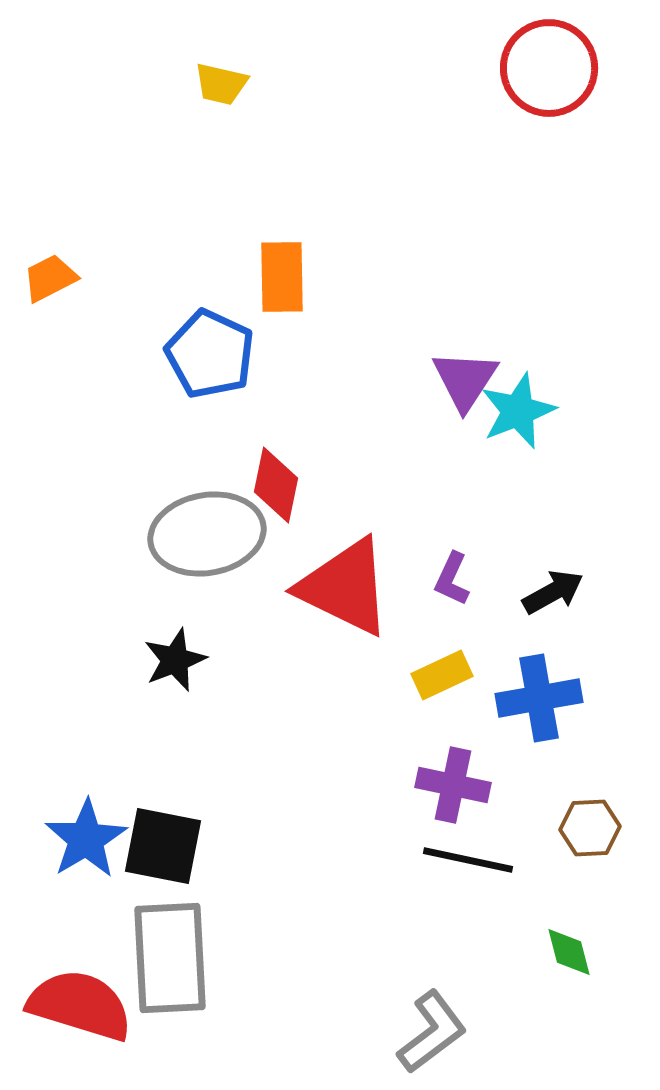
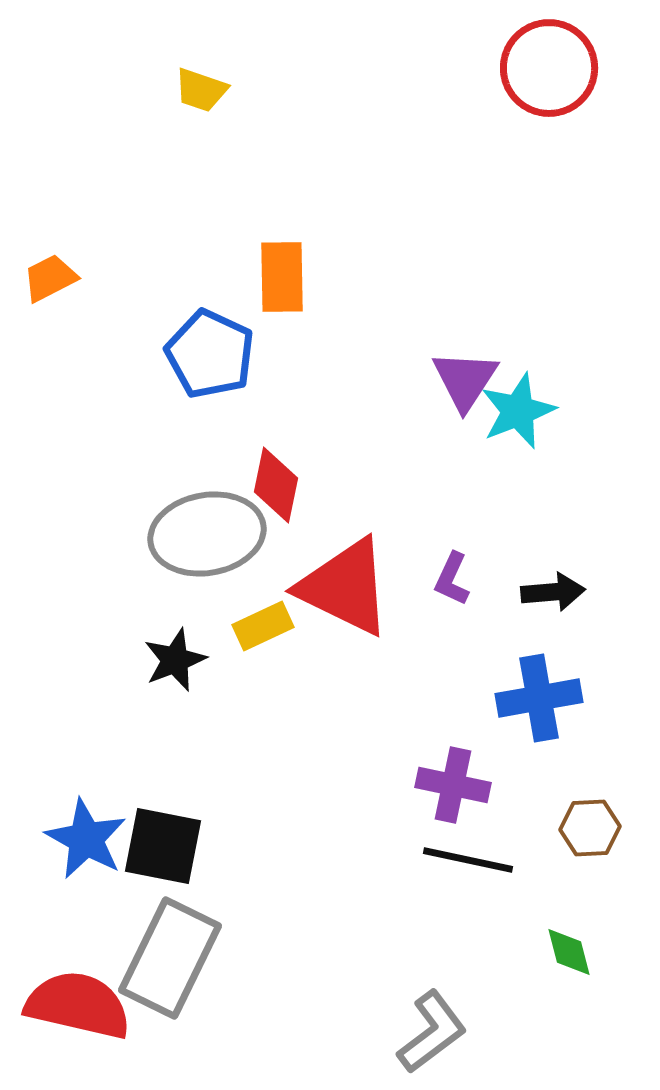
yellow trapezoid: moved 20 px left, 6 px down; rotated 6 degrees clockwise
black arrow: rotated 24 degrees clockwise
yellow rectangle: moved 179 px left, 49 px up
blue star: rotated 12 degrees counterclockwise
gray rectangle: rotated 29 degrees clockwise
red semicircle: moved 2 px left; rotated 4 degrees counterclockwise
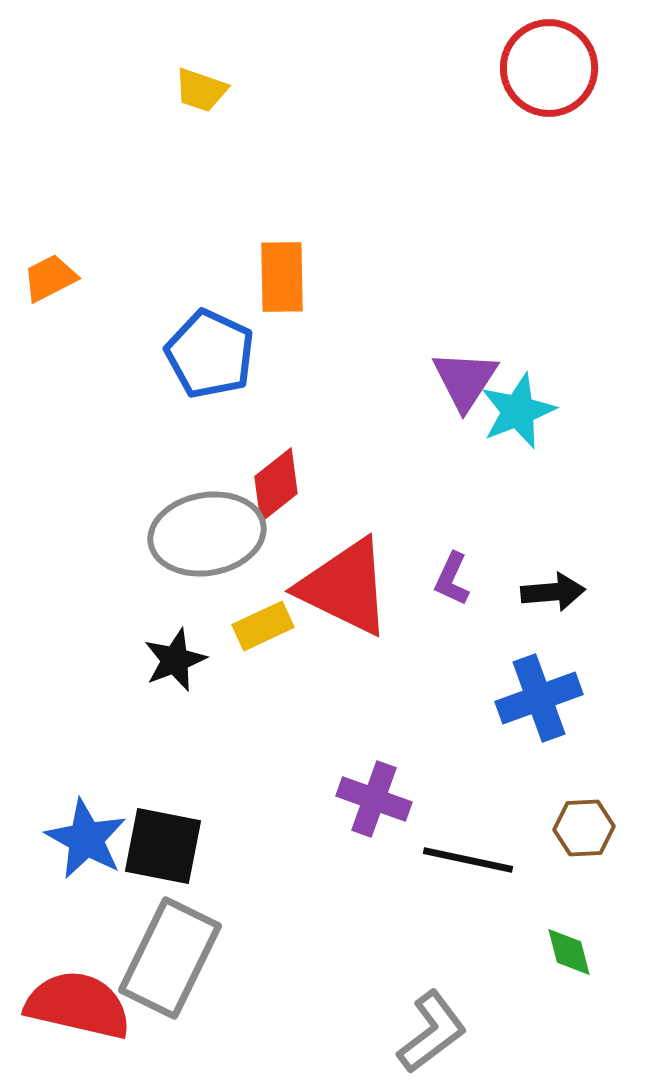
red diamond: rotated 40 degrees clockwise
blue cross: rotated 10 degrees counterclockwise
purple cross: moved 79 px left, 14 px down; rotated 8 degrees clockwise
brown hexagon: moved 6 px left
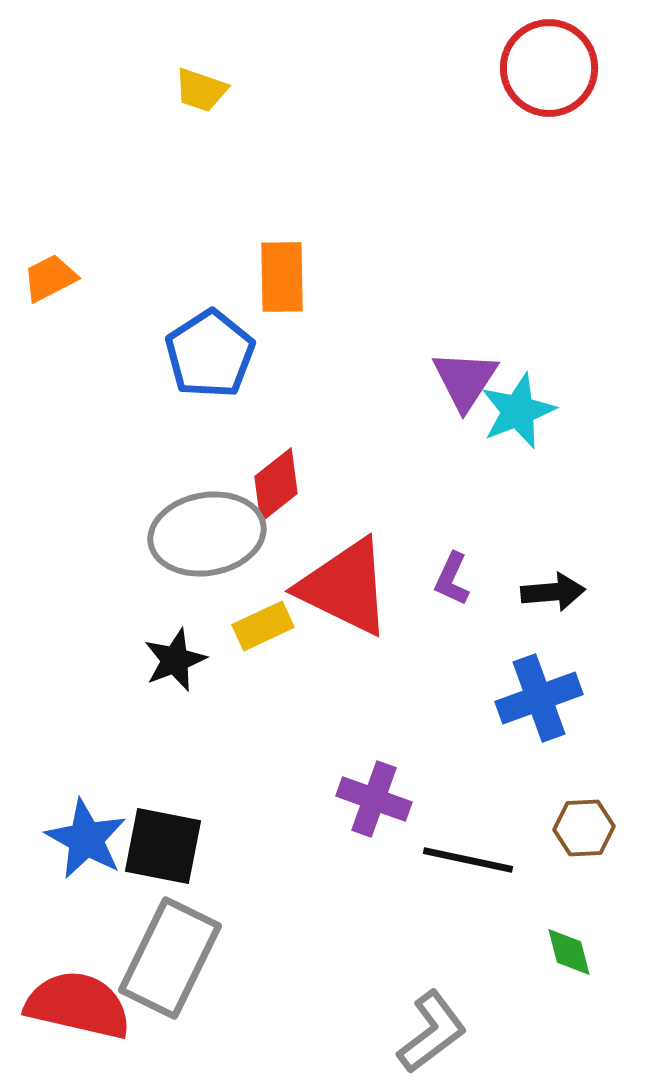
blue pentagon: rotated 14 degrees clockwise
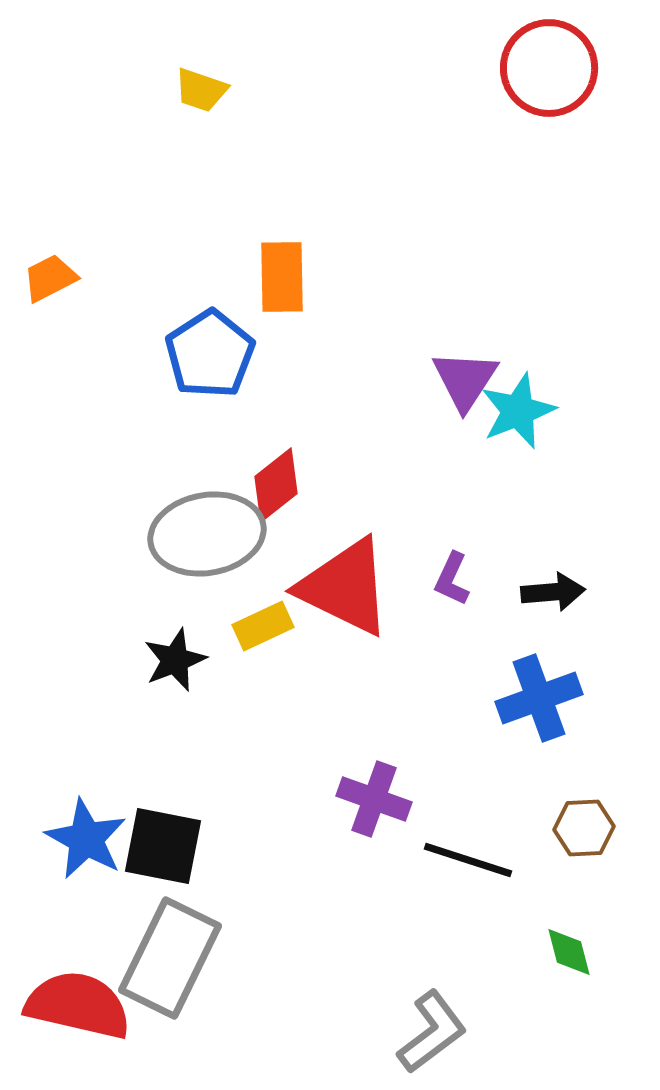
black line: rotated 6 degrees clockwise
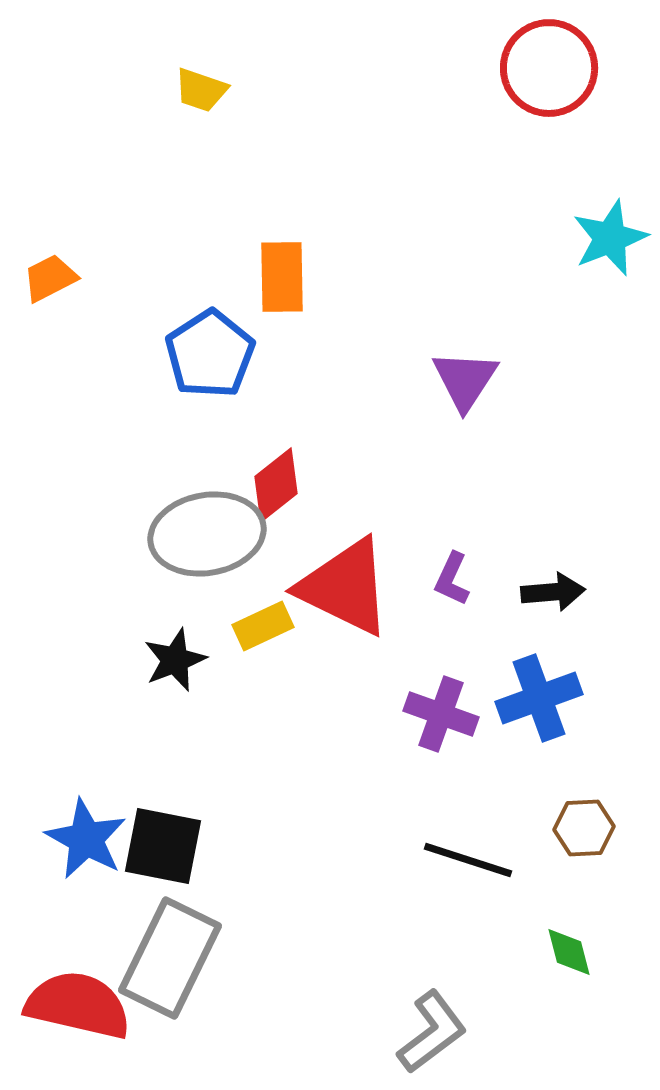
cyan star: moved 92 px right, 173 px up
purple cross: moved 67 px right, 85 px up
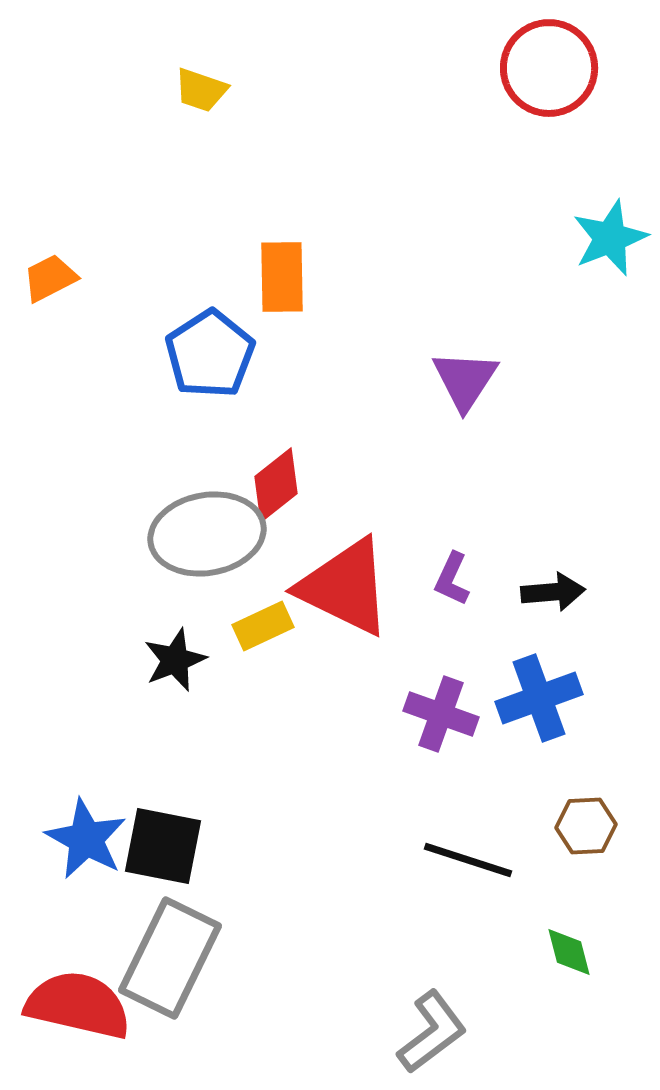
brown hexagon: moved 2 px right, 2 px up
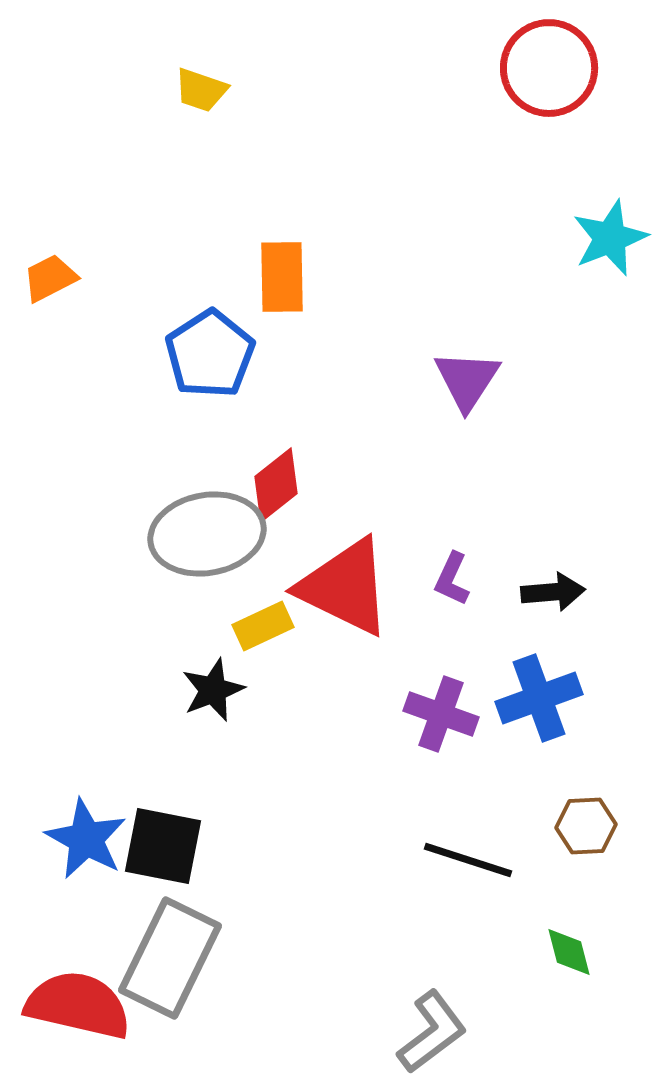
purple triangle: moved 2 px right
black star: moved 38 px right, 30 px down
